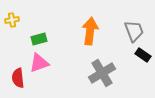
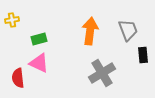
gray trapezoid: moved 6 px left, 1 px up
black rectangle: rotated 49 degrees clockwise
pink triangle: rotated 45 degrees clockwise
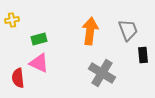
gray cross: rotated 28 degrees counterclockwise
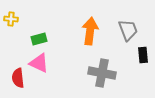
yellow cross: moved 1 px left, 1 px up; rotated 16 degrees clockwise
gray cross: rotated 20 degrees counterclockwise
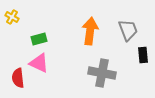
yellow cross: moved 1 px right, 2 px up; rotated 24 degrees clockwise
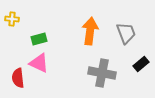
yellow cross: moved 2 px down; rotated 24 degrees counterclockwise
gray trapezoid: moved 2 px left, 3 px down
black rectangle: moved 2 px left, 9 px down; rotated 56 degrees clockwise
